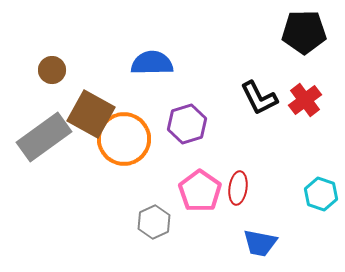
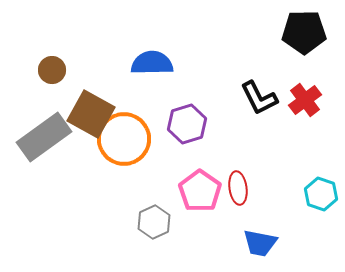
red ellipse: rotated 16 degrees counterclockwise
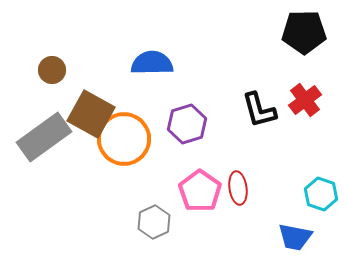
black L-shape: moved 12 px down; rotated 12 degrees clockwise
blue trapezoid: moved 35 px right, 6 px up
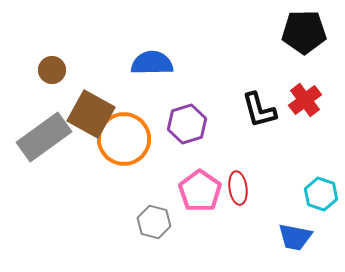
gray hexagon: rotated 20 degrees counterclockwise
